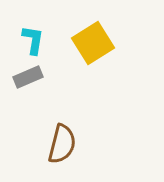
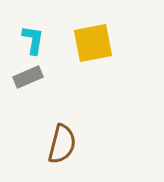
yellow square: rotated 21 degrees clockwise
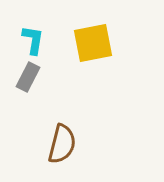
gray rectangle: rotated 40 degrees counterclockwise
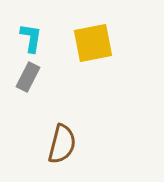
cyan L-shape: moved 2 px left, 2 px up
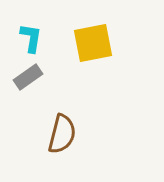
gray rectangle: rotated 28 degrees clockwise
brown semicircle: moved 10 px up
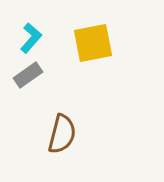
cyan L-shape: rotated 32 degrees clockwise
gray rectangle: moved 2 px up
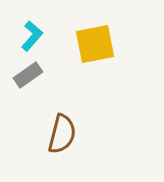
cyan L-shape: moved 1 px right, 2 px up
yellow square: moved 2 px right, 1 px down
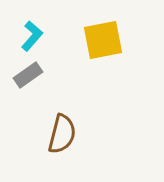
yellow square: moved 8 px right, 4 px up
